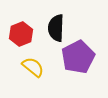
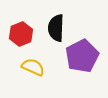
purple pentagon: moved 4 px right, 1 px up
yellow semicircle: rotated 15 degrees counterclockwise
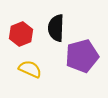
purple pentagon: rotated 12 degrees clockwise
yellow semicircle: moved 3 px left, 2 px down
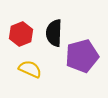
black semicircle: moved 2 px left, 5 px down
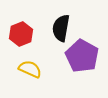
black semicircle: moved 7 px right, 5 px up; rotated 8 degrees clockwise
purple pentagon: rotated 28 degrees counterclockwise
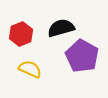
black semicircle: rotated 64 degrees clockwise
